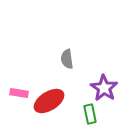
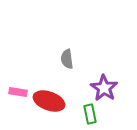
pink rectangle: moved 1 px left, 1 px up
red ellipse: rotated 52 degrees clockwise
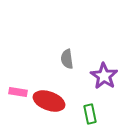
purple star: moved 12 px up
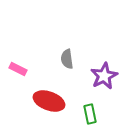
purple star: rotated 12 degrees clockwise
pink rectangle: moved 23 px up; rotated 18 degrees clockwise
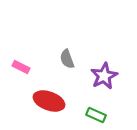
gray semicircle: rotated 12 degrees counterclockwise
pink rectangle: moved 3 px right, 2 px up
green rectangle: moved 6 px right, 1 px down; rotated 54 degrees counterclockwise
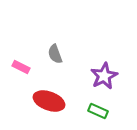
gray semicircle: moved 12 px left, 5 px up
green rectangle: moved 2 px right, 4 px up
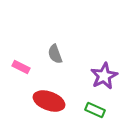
green rectangle: moved 3 px left, 1 px up
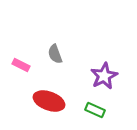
pink rectangle: moved 2 px up
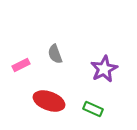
pink rectangle: rotated 54 degrees counterclockwise
purple star: moved 7 px up
green rectangle: moved 2 px left, 1 px up
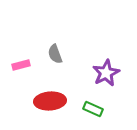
pink rectangle: rotated 12 degrees clockwise
purple star: moved 2 px right, 4 px down
red ellipse: moved 1 px right; rotated 24 degrees counterclockwise
